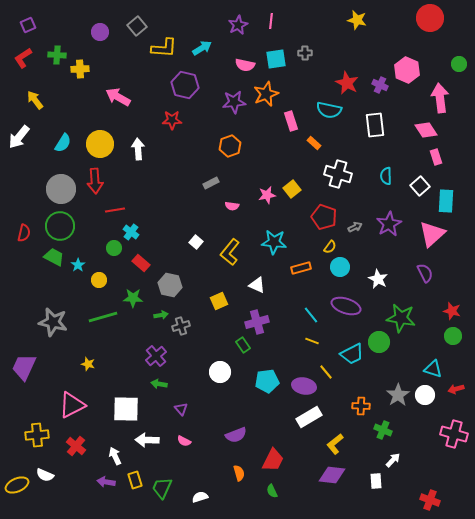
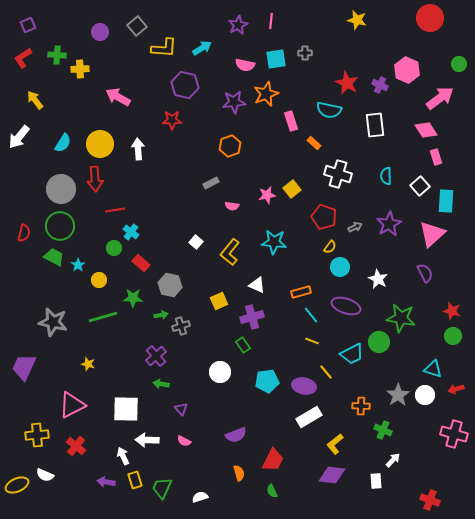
pink arrow at (440, 98): rotated 60 degrees clockwise
red arrow at (95, 181): moved 2 px up
orange rectangle at (301, 268): moved 24 px down
purple cross at (257, 322): moved 5 px left, 5 px up
green arrow at (159, 384): moved 2 px right
white arrow at (115, 456): moved 8 px right
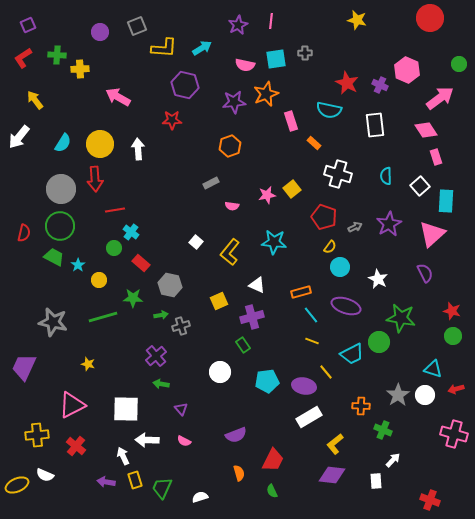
gray square at (137, 26): rotated 18 degrees clockwise
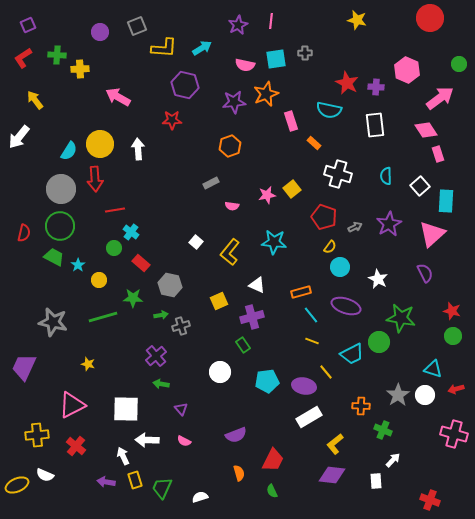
purple cross at (380, 85): moved 4 px left, 2 px down; rotated 21 degrees counterclockwise
cyan semicircle at (63, 143): moved 6 px right, 8 px down
pink rectangle at (436, 157): moved 2 px right, 3 px up
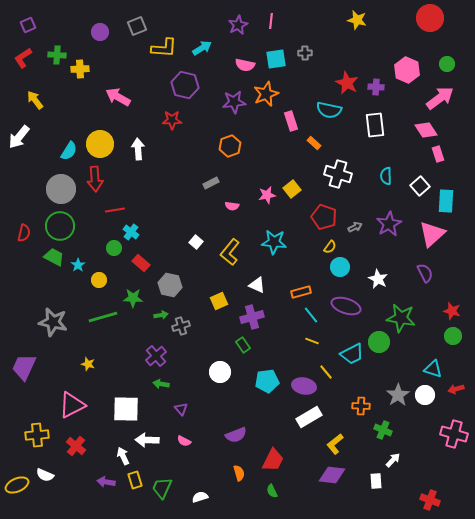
green circle at (459, 64): moved 12 px left
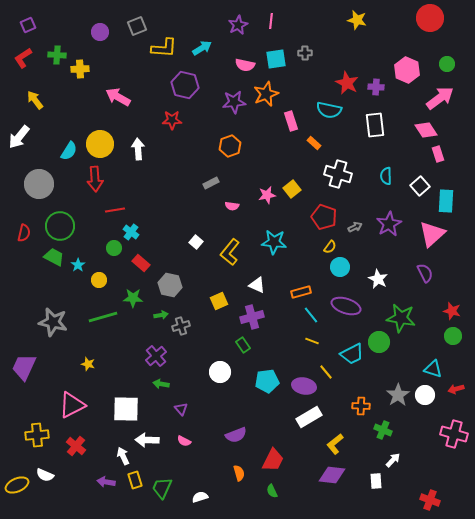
gray circle at (61, 189): moved 22 px left, 5 px up
